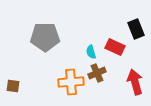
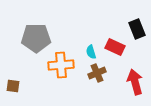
black rectangle: moved 1 px right
gray pentagon: moved 9 px left, 1 px down
orange cross: moved 10 px left, 17 px up
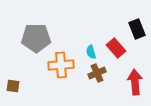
red rectangle: moved 1 px right, 1 px down; rotated 24 degrees clockwise
red arrow: rotated 10 degrees clockwise
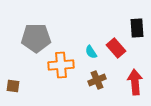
black rectangle: moved 1 px up; rotated 18 degrees clockwise
cyan semicircle: rotated 16 degrees counterclockwise
brown cross: moved 7 px down
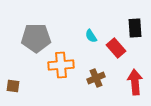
black rectangle: moved 2 px left
cyan semicircle: moved 16 px up
brown cross: moved 1 px left, 2 px up
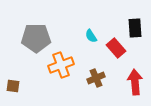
orange cross: rotated 15 degrees counterclockwise
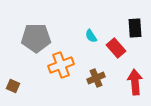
brown square: rotated 16 degrees clockwise
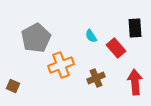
gray pentagon: rotated 28 degrees counterclockwise
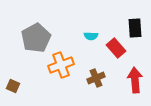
cyan semicircle: rotated 56 degrees counterclockwise
red arrow: moved 2 px up
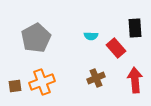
orange cross: moved 19 px left, 17 px down
brown square: moved 2 px right; rotated 32 degrees counterclockwise
